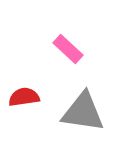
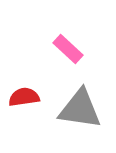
gray triangle: moved 3 px left, 3 px up
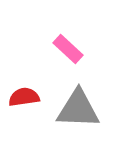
gray triangle: moved 2 px left; rotated 6 degrees counterclockwise
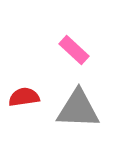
pink rectangle: moved 6 px right, 1 px down
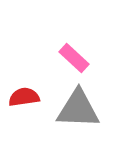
pink rectangle: moved 8 px down
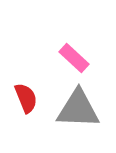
red semicircle: moved 2 px right, 1 px down; rotated 76 degrees clockwise
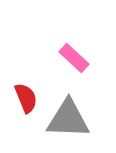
gray triangle: moved 10 px left, 10 px down
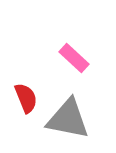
gray triangle: rotated 9 degrees clockwise
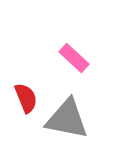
gray triangle: moved 1 px left
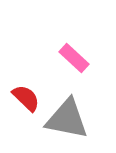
red semicircle: rotated 24 degrees counterclockwise
